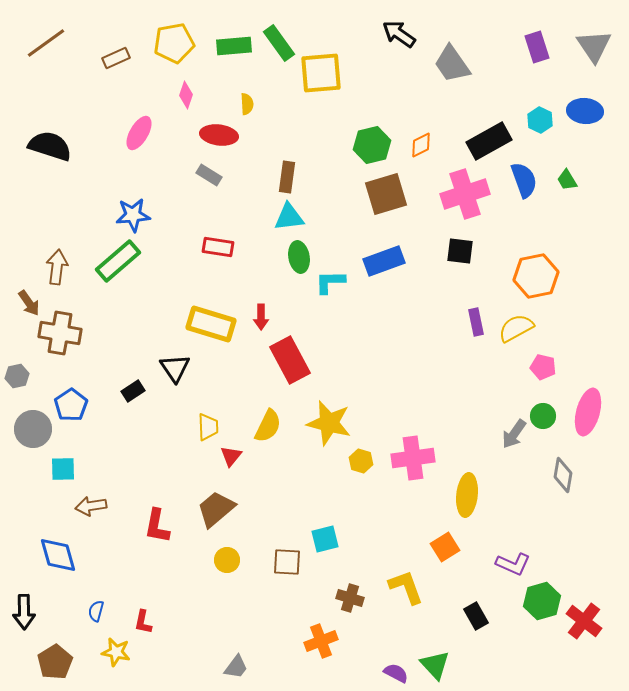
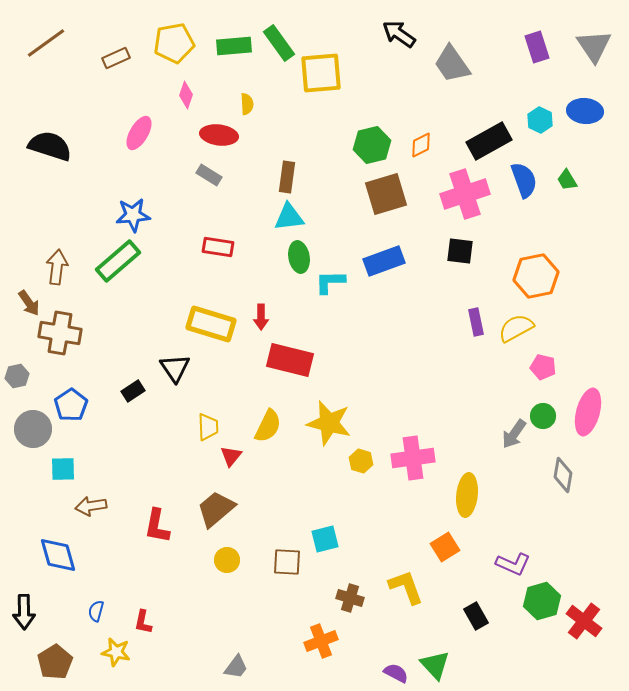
red rectangle at (290, 360): rotated 48 degrees counterclockwise
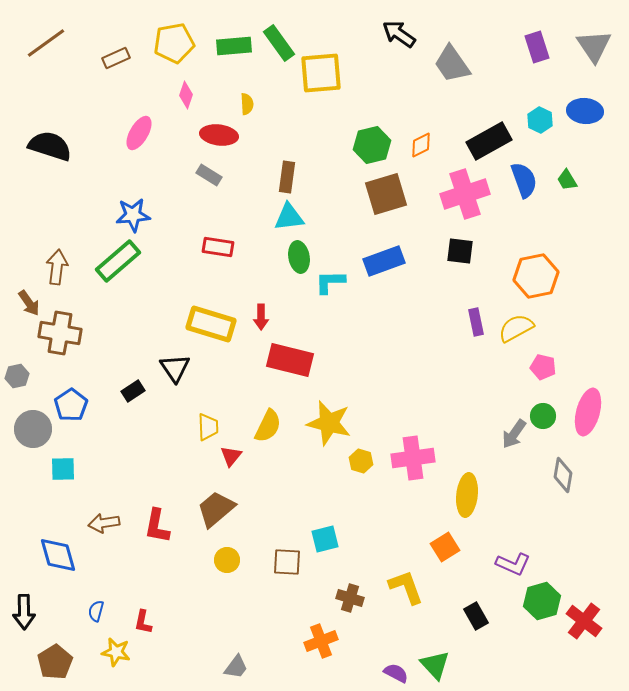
brown arrow at (91, 506): moved 13 px right, 17 px down
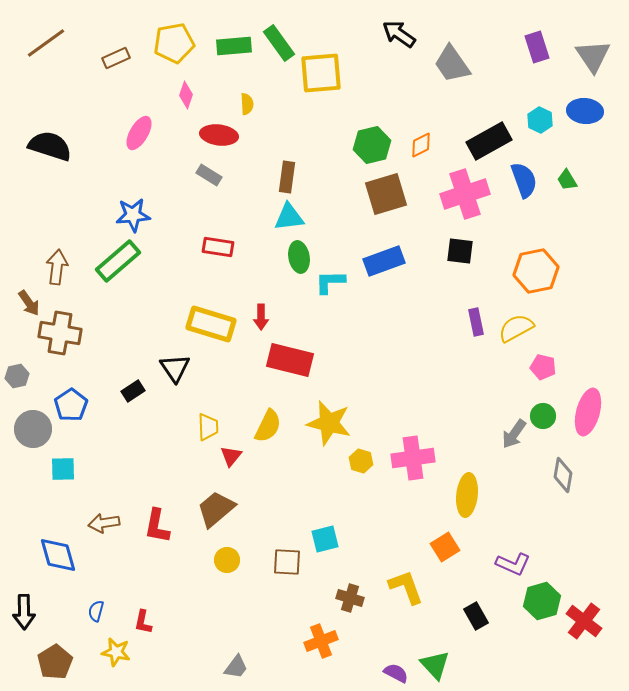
gray triangle at (594, 46): moved 1 px left, 10 px down
orange hexagon at (536, 276): moved 5 px up
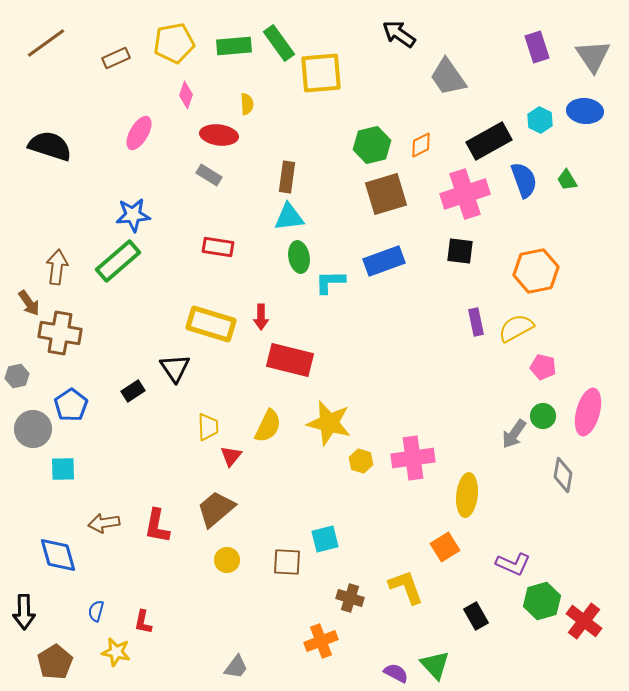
gray trapezoid at (452, 64): moved 4 px left, 13 px down
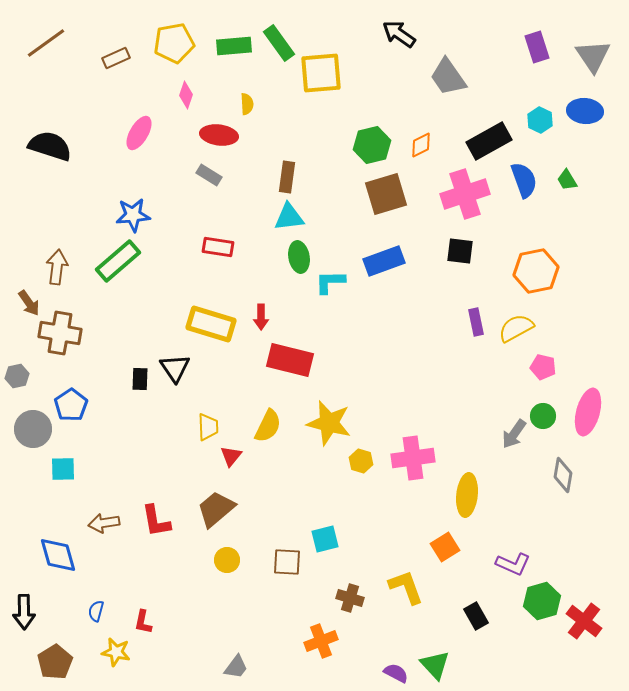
black rectangle at (133, 391): moved 7 px right, 12 px up; rotated 55 degrees counterclockwise
red L-shape at (157, 526): moved 1 px left, 5 px up; rotated 21 degrees counterclockwise
